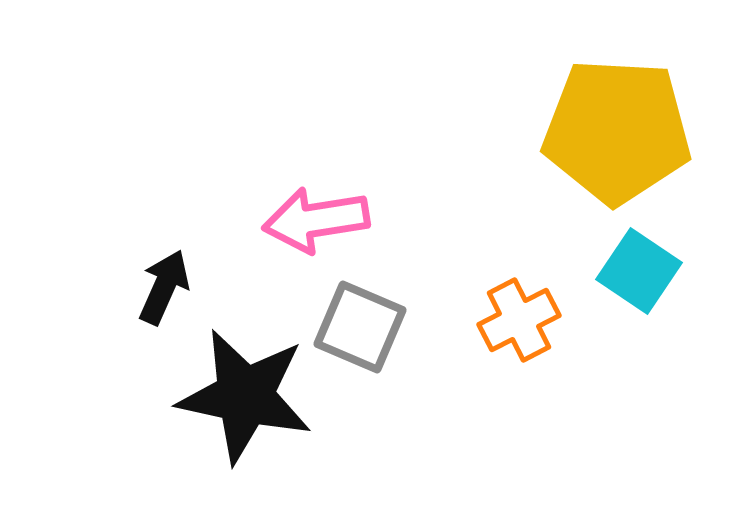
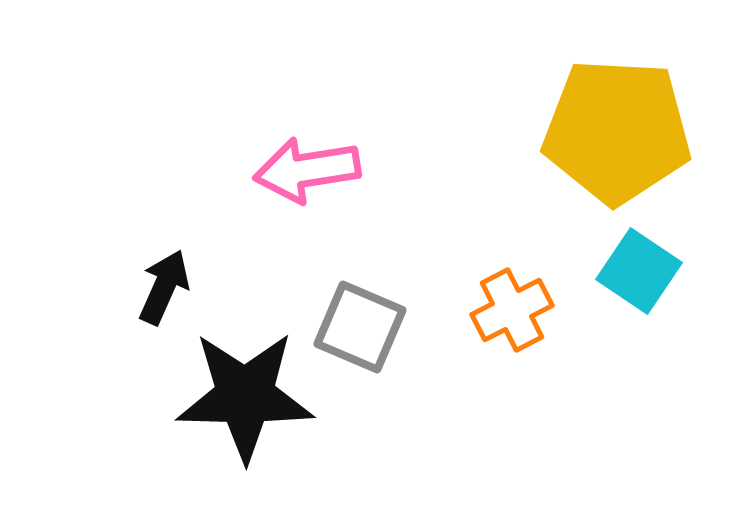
pink arrow: moved 9 px left, 50 px up
orange cross: moved 7 px left, 10 px up
black star: rotated 11 degrees counterclockwise
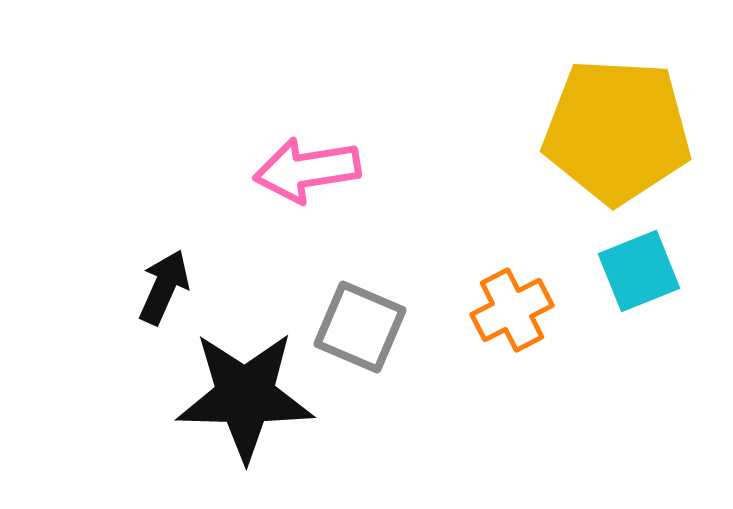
cyan square: rotated 34 degrees clockwise
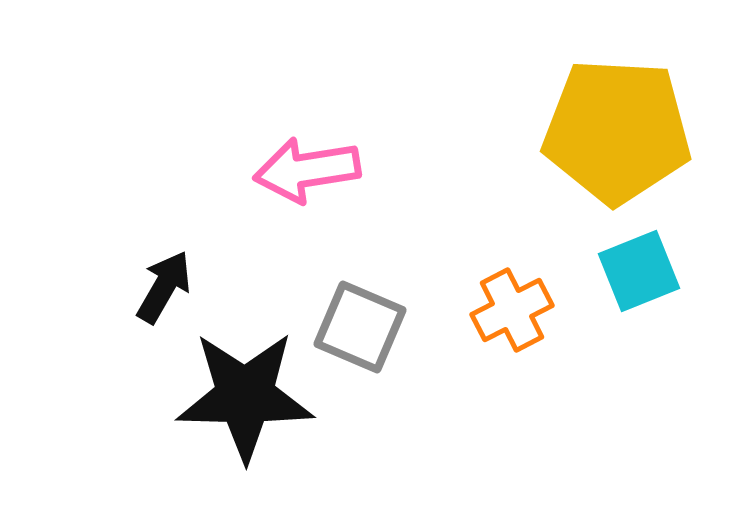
black arrow: rotated 6 degrees clockwise
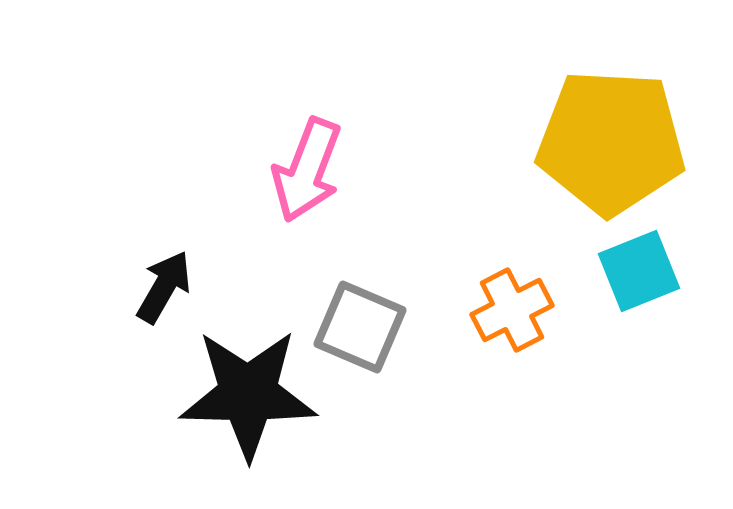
yellow pentagon: moved 6 px left, 11 px down
pink arrow: rotated 60 degrees counterclockwise
black star: moved 3 px right, 2 px up
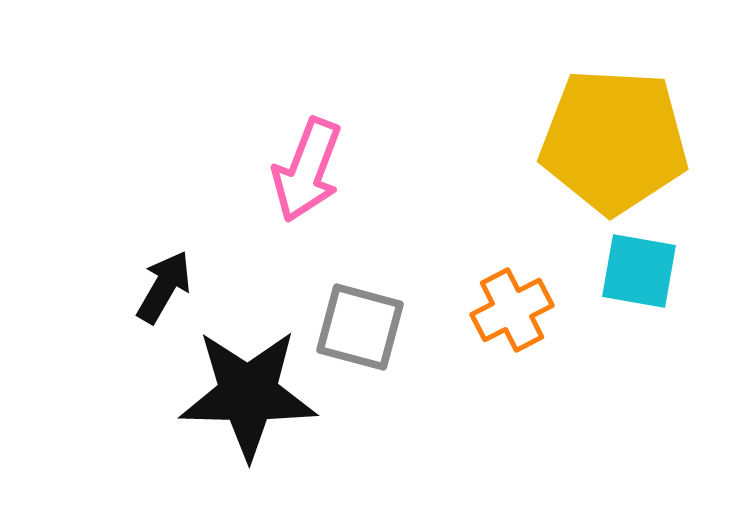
yellow pentagon: moved 3 px right, 1 px up
cyan square: rotated 32 degrees clockwise
gray square: rotated 8 degrees counterclockwise
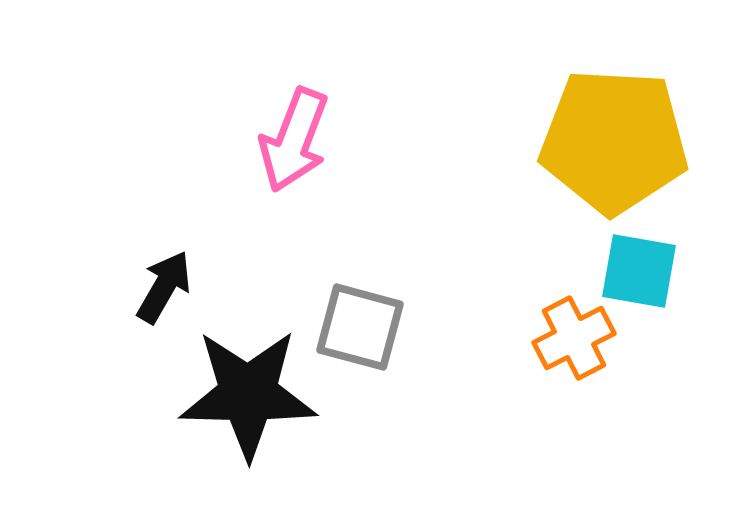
pink arrow: moved 13 px left, 30 px up
orange cross: moved 62 px right, 28 px down
